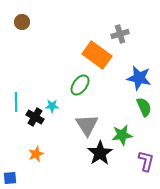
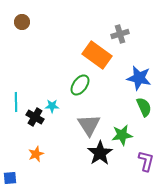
gray triangle: moved 2 px right
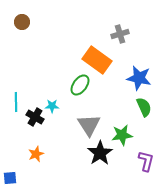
orange rectangle: moved 5 px down
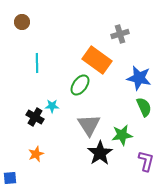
cyan line: moved 21 px right, 39 px up
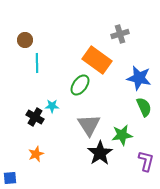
brown circle: moved 3 px right, 18 px down
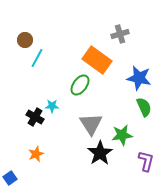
cyan line: moved 5 px up; rotated 30 degrees clockwise
gray triangle: moved 2 px right, 1 px up
blue square: rotated 32 degrees counterclockwise
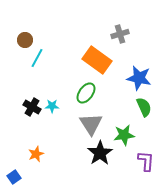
green ellipse: moved 6 px right, 8 px down
black cross: moved 3 px left, 10 px up
green star: moved 2 px right
purple L-shape: rotated 10 degrees counterclockwise
blue square: moved 4 px right, 1 px up
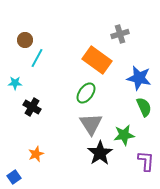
cyan star: moved 37 px left, 23 px up
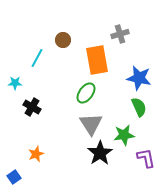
brown circle: moved 38 px right
orange rectangle: rotated 44 degrees clockwise
green semicircle: moved 5 px left
purple L-shape: moved 3 px up; rotated 15 degrees counterclockwise
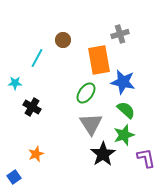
orange rectangle: moved 2 px right
blue star: moved 16 px left, 4 px down
green semicircle: moved 13 px left, 3 px down; rotated 24 degrees counterclockwise
green star: rotated 10 degrees counterclockwise
black star: moved 3 px right, 1 px down
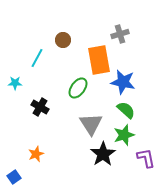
green ellipse: moved 8 px left, 5 px up
black cross: moved 8 px right
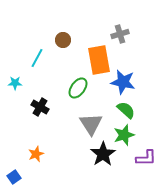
purple L-shape: rotated 100 degrees clockwise
